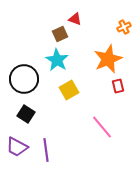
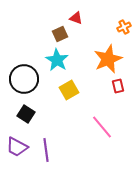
red triangle: moved 1 px right, 1 px up
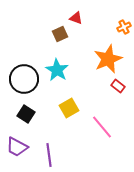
cyan star: moved 10 px down
red rectangle: rotated 40 degrees counterclockwise
yellow square: moved 18 px down
purple line: moved 3 px right, 5 px down
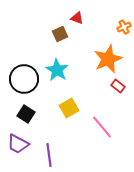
red triangle: moved 1 px right
purple trapezoid: moved 1 px right, 3 px up
